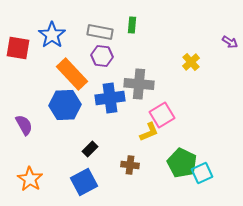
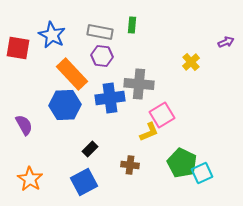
blue star: rotated 8 degrees counterclockwise
purple arrow: moved 4 px left; rotated 56 degrees counterclockwise
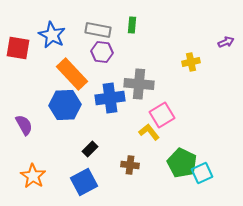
gray rectangle: moved 2 px left, 2 px up
purple hexagon: moved 4 px up
yellow cross: rotated 30 degrees clockwise
yellow L-shape: rotated 105 degrees counterclockwise
orange star: moved 3 px right, 3 px up
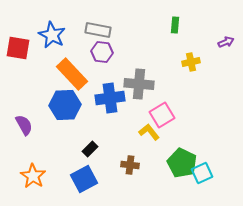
green rectangle: moved 43 px right
blue square: moved 3 px up
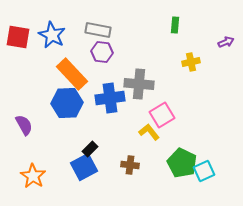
red square: moved 11 px up
blue hexagon: moved 2 px right, 2 px up
cyan square: moved 2 px right, 2 px up
blue square: moved 12 px up
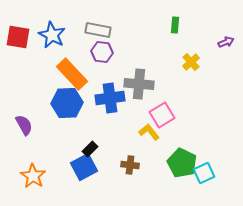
yellow cross: rotated 30 degrees counterclockwise
cyan square: moved 2 px down
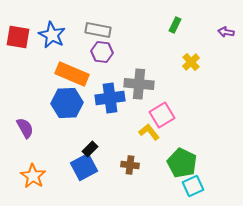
green rectangle: rotated 21 degrees clockwise
purple arrow: moved 10 px up; rotated 147 degrees counterclockwise
orange rectangle: rotated 24 degrees counterclockwise
purple semicircle: moved 1 px right, 3 px down
cyan square: moved 11 px left, 13 px down
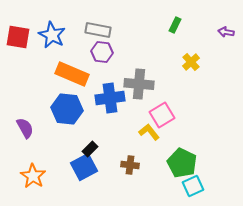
blue hexagon: moved 6 px down; rotated 8 degrees clockwise
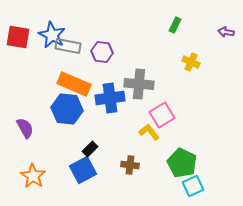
gray rectangle: moved 30 px left, 16 px down
yellow cross: rotated 24 degrees counterclockwise
orange rectangle: moved 2 px right, 10 px down
blue square: moved 1 px left, 3 px down
